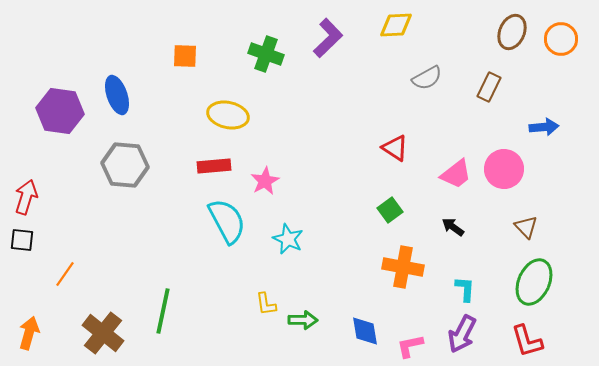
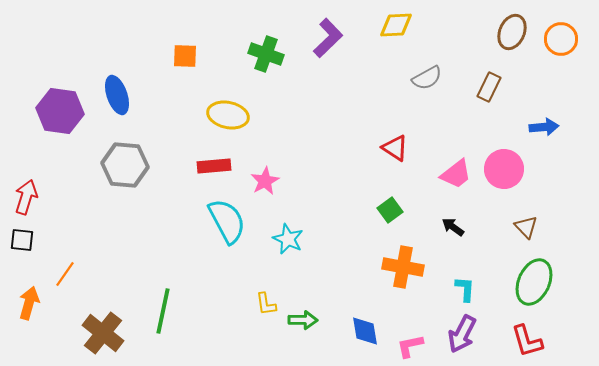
orange arrow: moved 30 px up
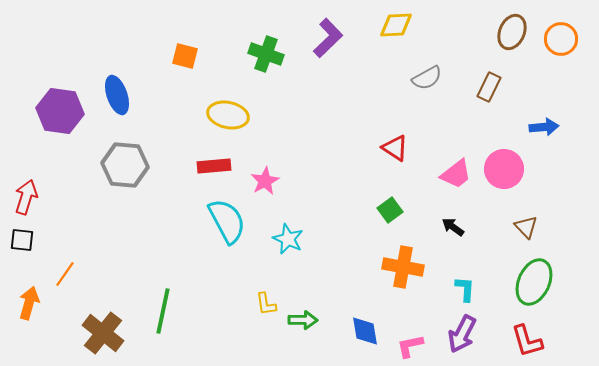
orange square: rotated 12 degrees clockwise
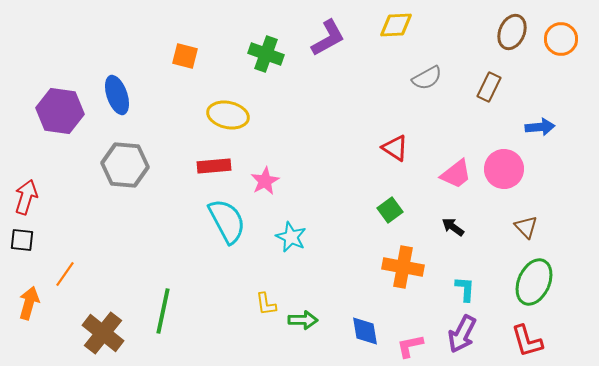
purple L-shape: rotated 15 degrees clockwise
blue arrow: moved 4 px left
cyan star: moved 3 px right, 2 px up
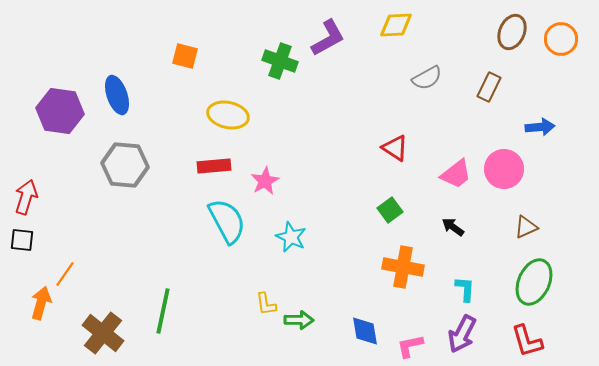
green cross: moved 14 px right, 7 px down
brown triangle: rotated 50 degrees clockwise
orange arrow: moved 12 px right
green arrow: moved 4 px left
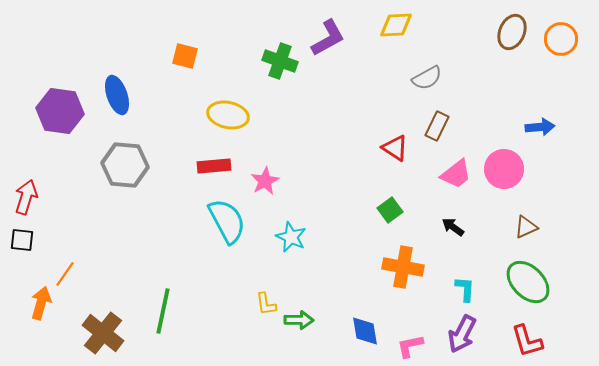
brown rectangle: moved 52 px left, 39 px down
green ellipse: moved 6 px left; rotated 69 degrees counterclockwise
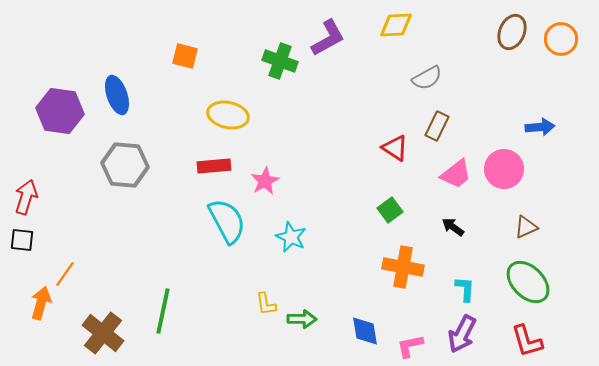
green arrow: moved 3 px right, 1 px up
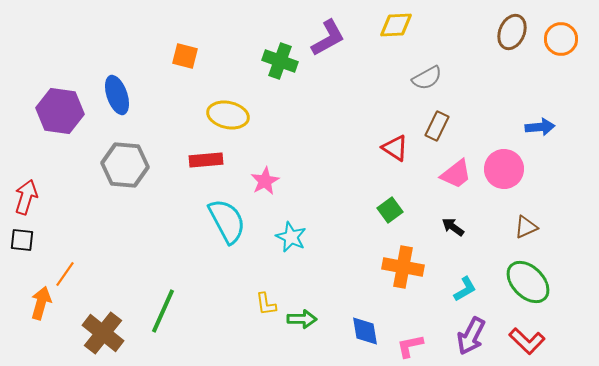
red rectangle: moved 8 px left, 6 px up
cyan L-shape: rotated 56 degrees clockwise
green line: rotated 12 degrees clockwise
purple arrow: moved 9 px right, 2 px down
red L-shape: rotated 30 degrees counterclockwise
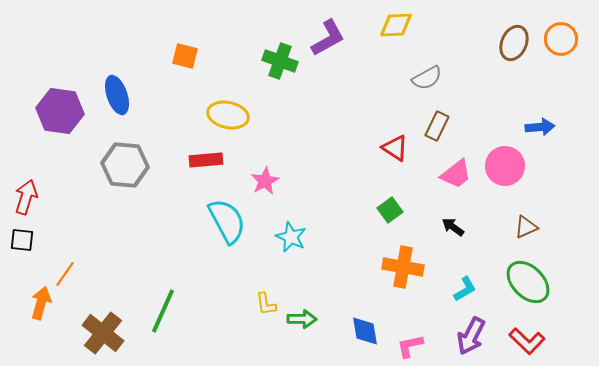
brown ellipse: moved 2 px right, 11 px down
pink circle: moved 1 px right, 3 px up
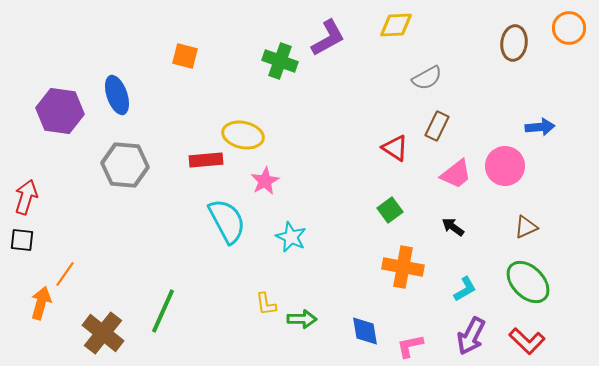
orange circle: moved 8 px right, 11 px up
brown ellipse: rotated 16 degrees counterclockwise
yellow ellipse: moved 15 px right, 20 px down
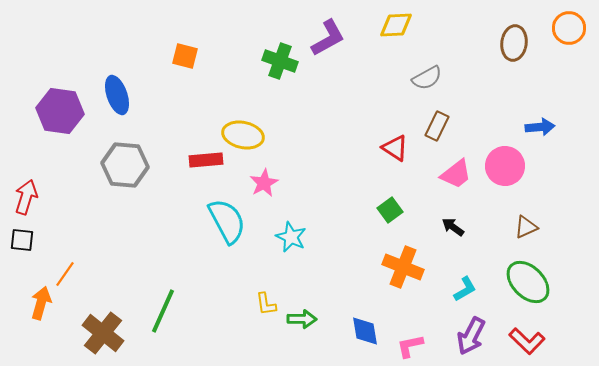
pink star: moved 1 px left, 2 px down
orange cross: rotated 12 degrees clockwise
